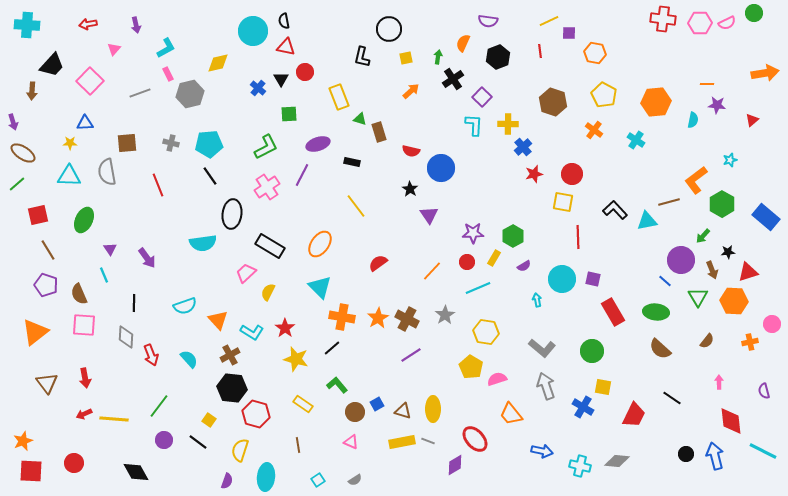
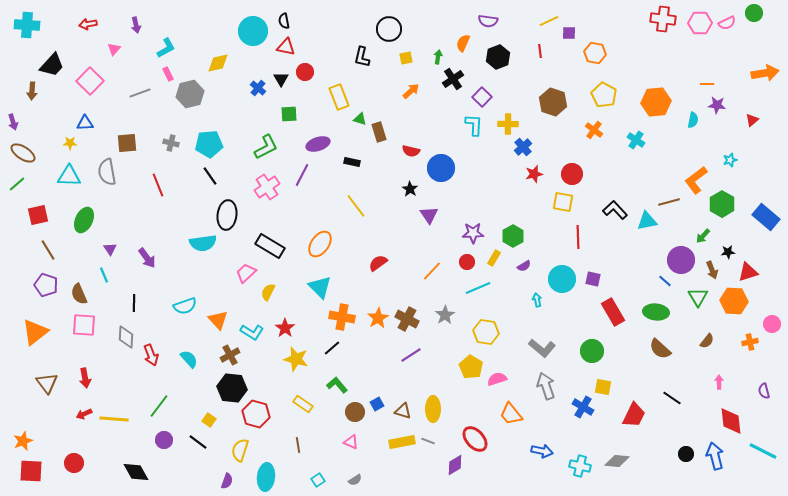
black ellipse at (232, 214): moved 5 px left, 1 px down
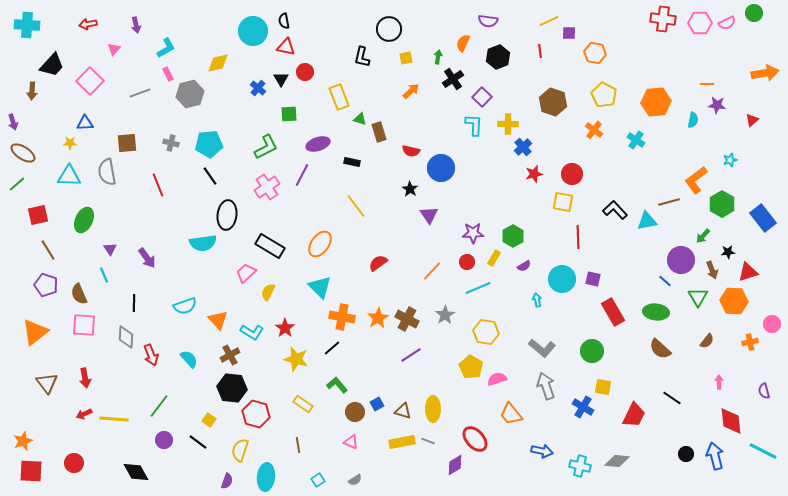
blue rectangle at (766, 217): moved 3 px left, 1 px down; rotated 12 degrees clockwise
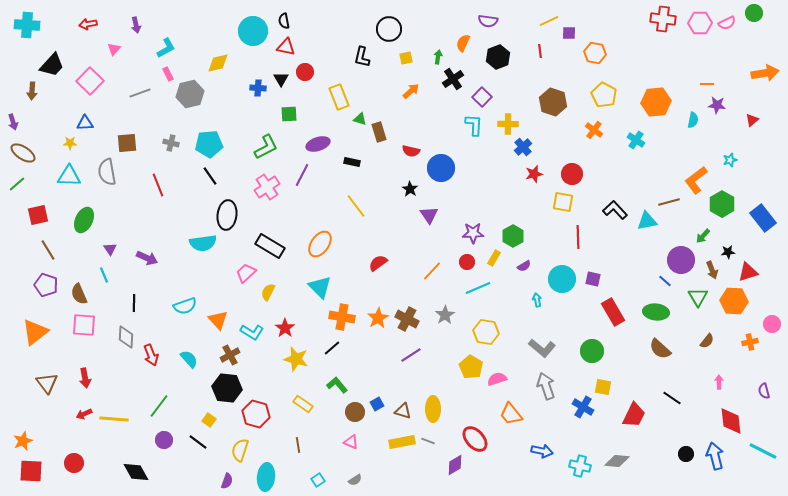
blue cross at (258, 88): rotated 35 degrees counterclockwise
purple arrow at (147, 258): rotated 30 degrees counterclockwise
black hexagon at (232, 388): moved 5 px left
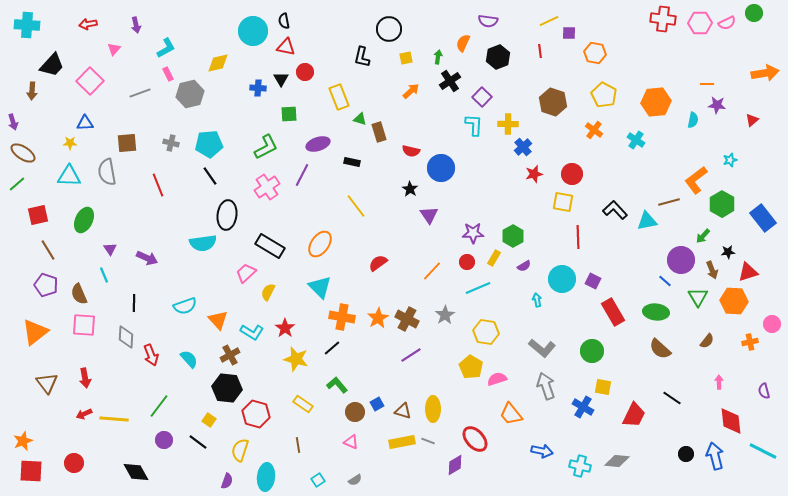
black cross at (453, 79): moved 3 px left, 2 px down
purple square at (593, 279): moved 2 px down; rotated 14 degrees clockwise
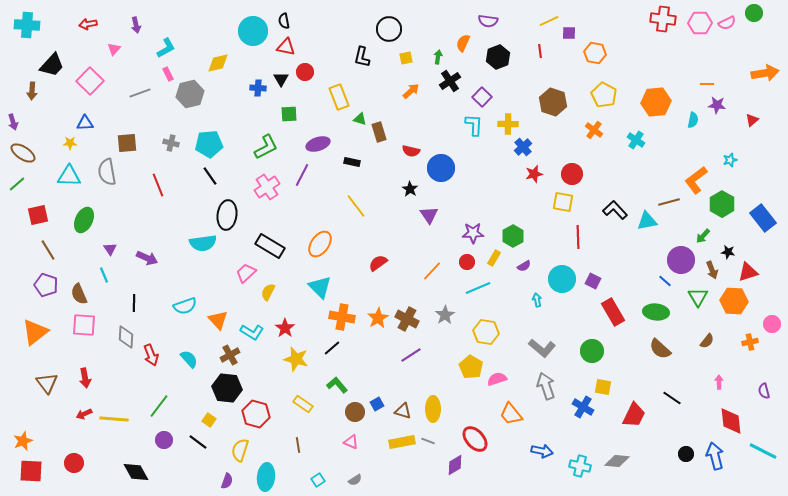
black star at (728, 252): rotated 16 degrees clockwise
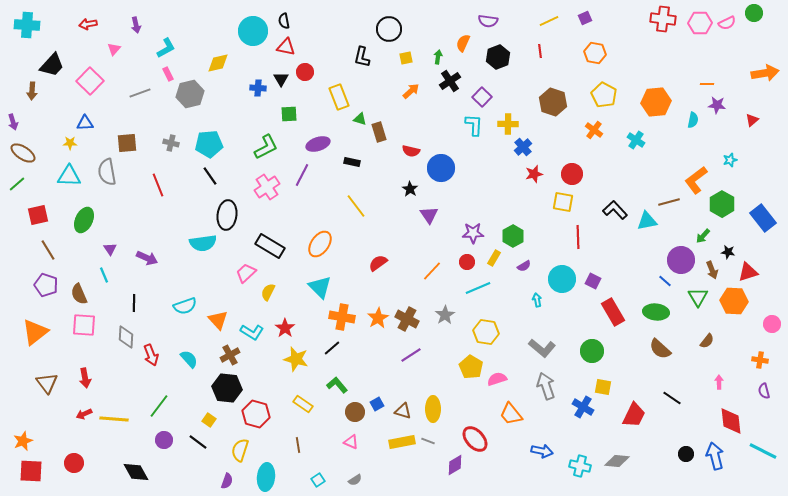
purple square at (569, 33): moved 16 px right, 15 px up; rotated 24 degrees counterclockwise
orange cross at (750, 342): moved 10 px right, 18 px down; rotated 21 degrees clockwise
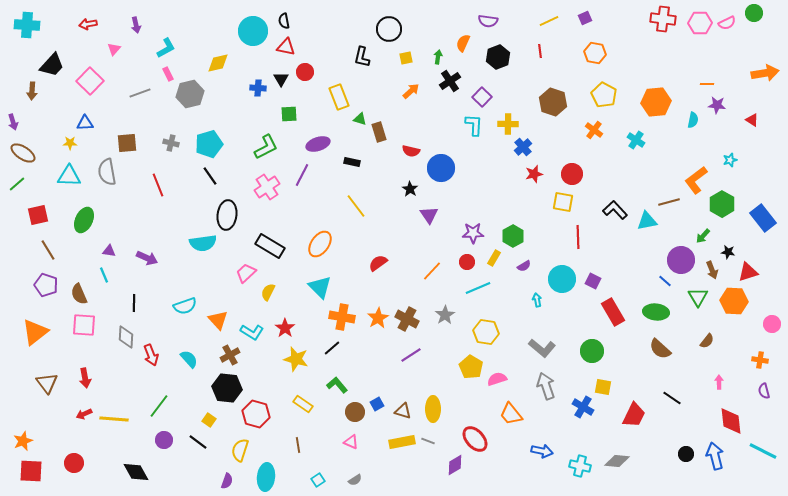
red triangle at (752, 120): rotated 48 degrees counterclockwise
cyan pentagon at (209, 144): rotated 12 degrees counterclockwise
purple triangle at (110, 249): moved 1 px left, 2 px down; rotated 48 degrees counterclockwise
